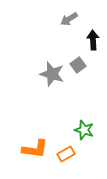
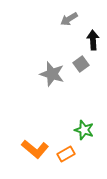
gray square: moved 3 px right, 1 px up
orange L-shape: rotated 32 degrees clockwise
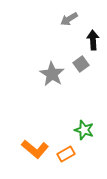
gray star: rotated 15 degrees clockwise
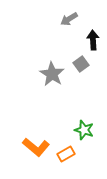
orange L-shape: moved 1 px right, 2 px up
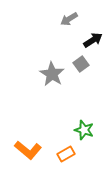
black arrow: rotated 60 degrees clockwise
orange L-shape: moved 8 px left, 3 px down
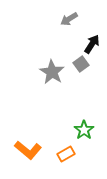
black arrow: moved 1 px left, 4 px down; rotated 24 degrees counterclockwise
gray star: moved 2 px up
green star: rotated 18 degrees clockwise
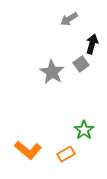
black arrow: rotated 18 degrees counterclockwise
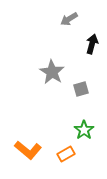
gray square: moved 25 px down; rotated 21 degrees clockwise
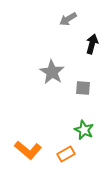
gray arrow: moved 1 px left
gray square: moved 2 px right, 1 px up; rotated 21 degrees clockwise
green star: rotated 12 degrees counterclockwise
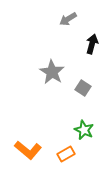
gray square: rotated 28 degrees clockwise
